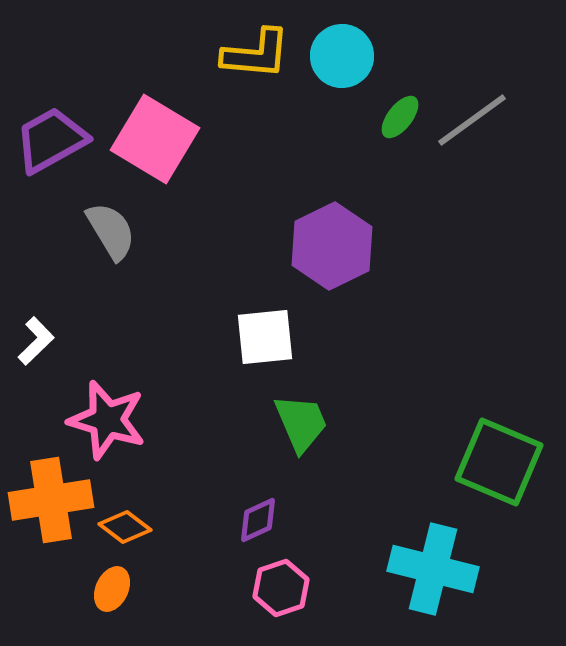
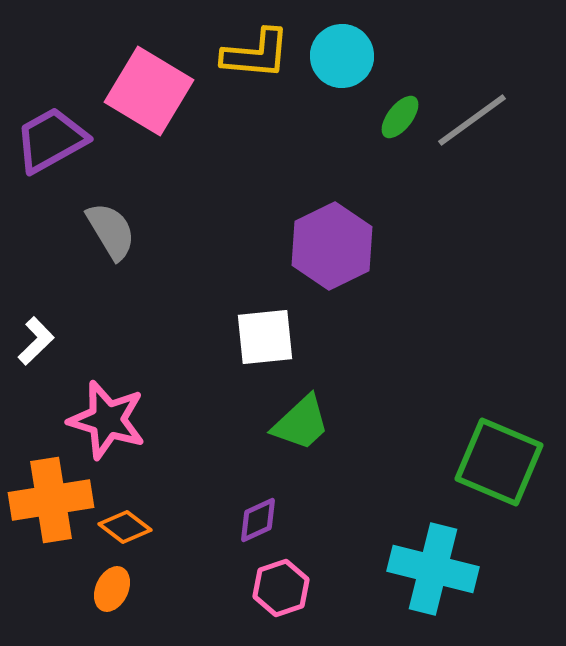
pink square: moved 6 px left, 48 px up
green trapezoid: rotated 70 degrees clockwise
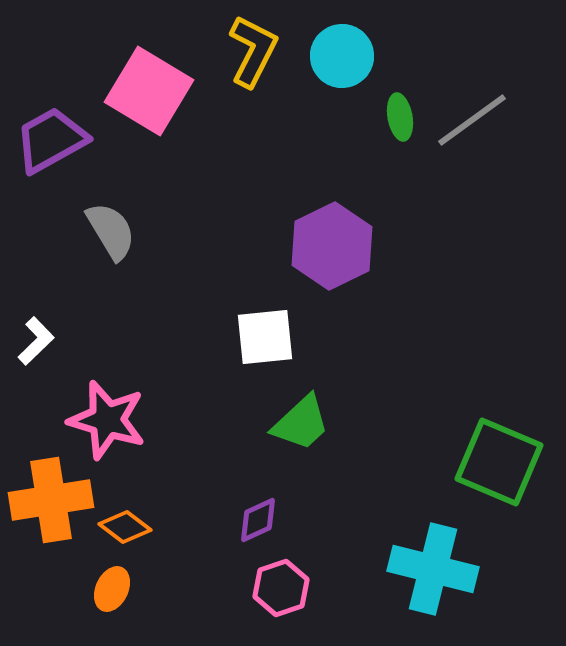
yellow L-shape: moved 3 px left, 3 px up; rotated 68 degrees counterclockwise
green ellipse: rotated 48 degrees counterclockwise
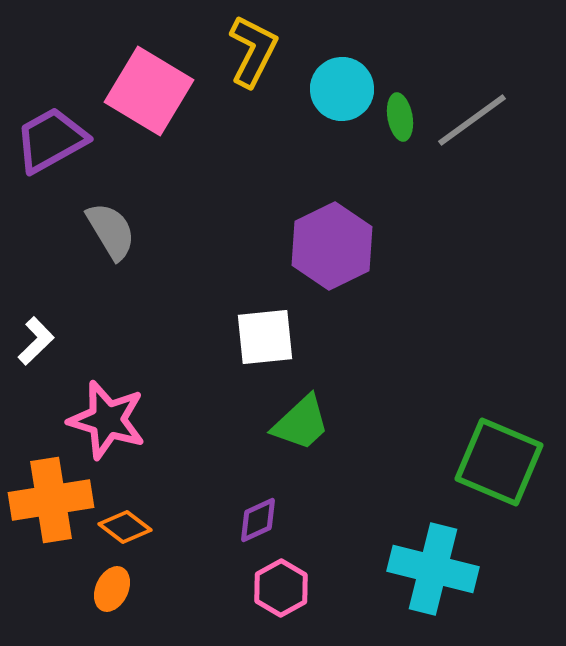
cyan circle: moved 33 px down
pink hexagon: rotated 10 degrees counterclockwise
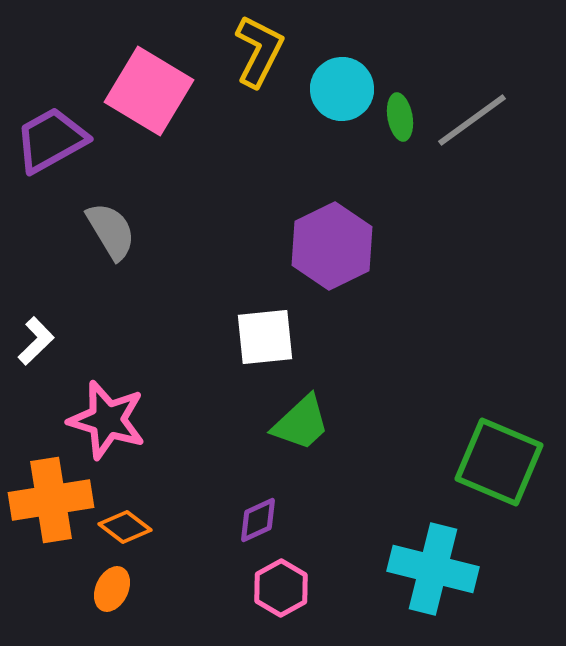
yellow L-shape: moved 6 px right
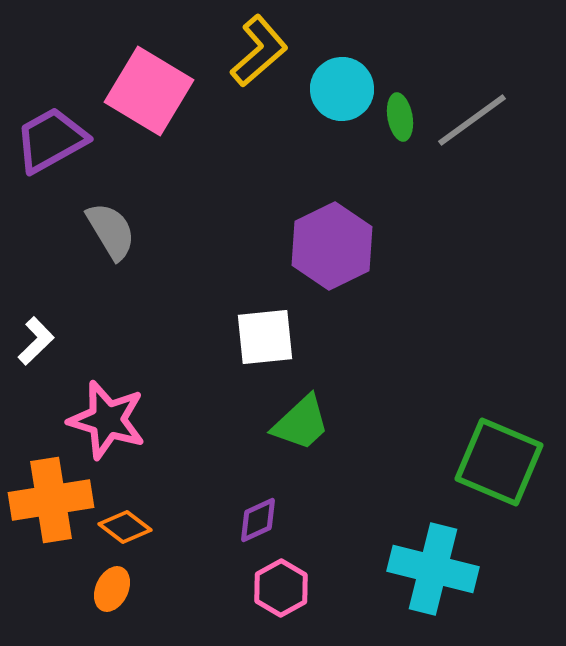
yellow L-shape: rotated 22 degrees clockwise
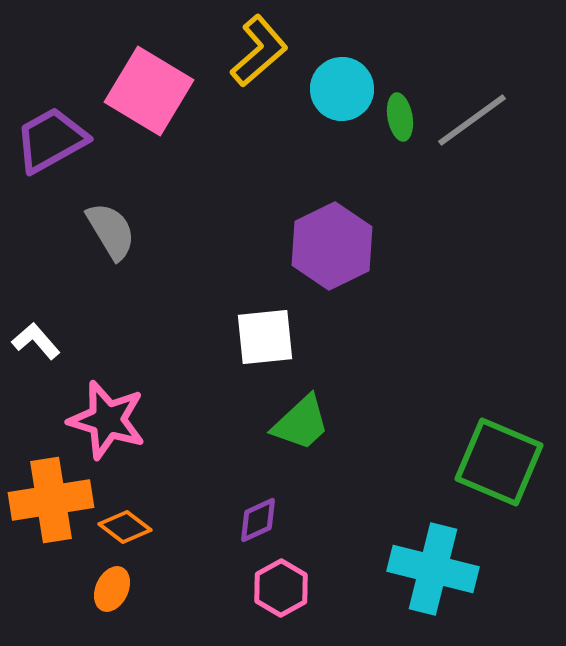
white L-shape: rotated 87 degrees counterclockwise
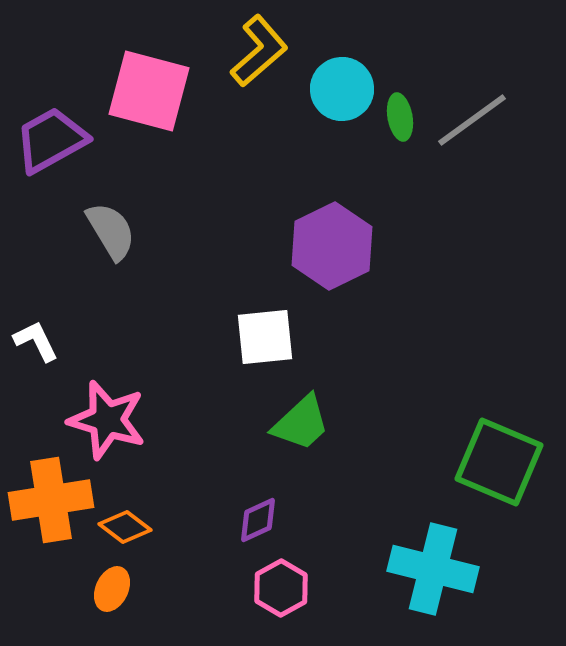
pink square: rotated 16 degrees counterclockwise
white L-shape: rotated 15 degrees clockwise
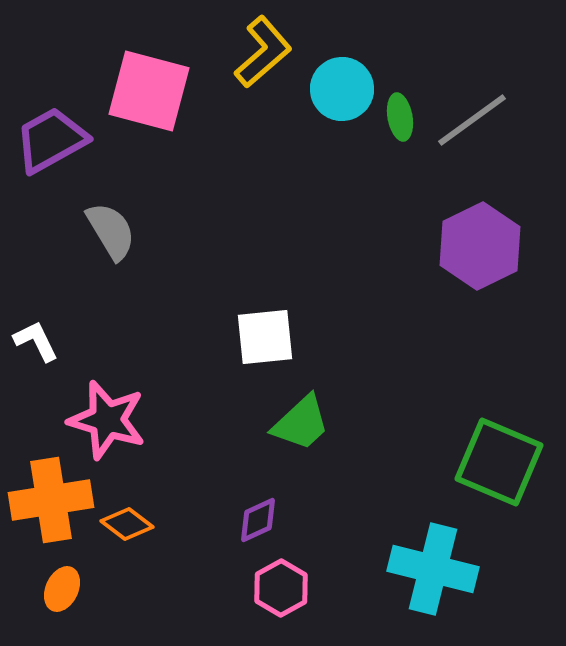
yellow L-shape: moved 4 px right, 1 px down
purple hexagon: moved 148 px right
orange diamond: moved 2 px right, 3 px up
orange ellipse: moved 50 px left
